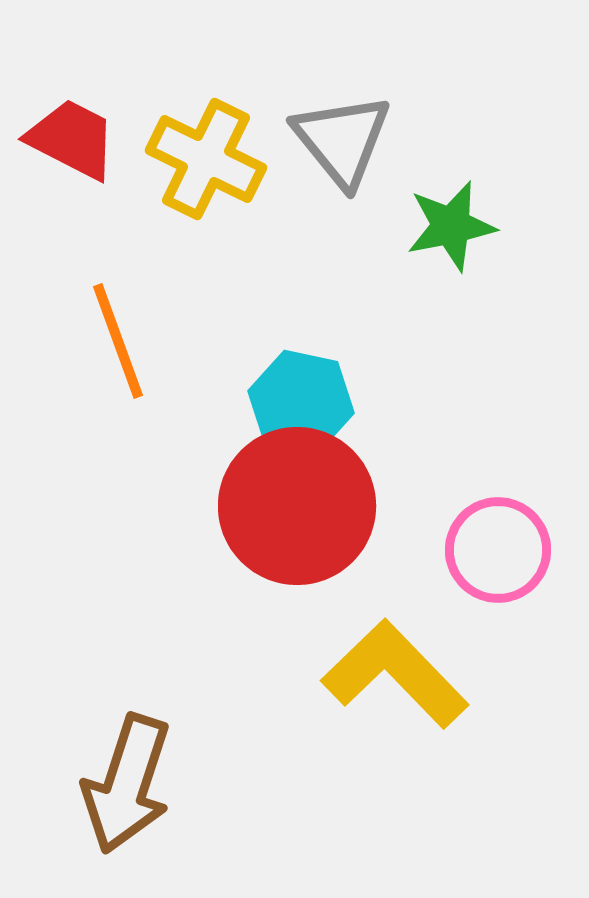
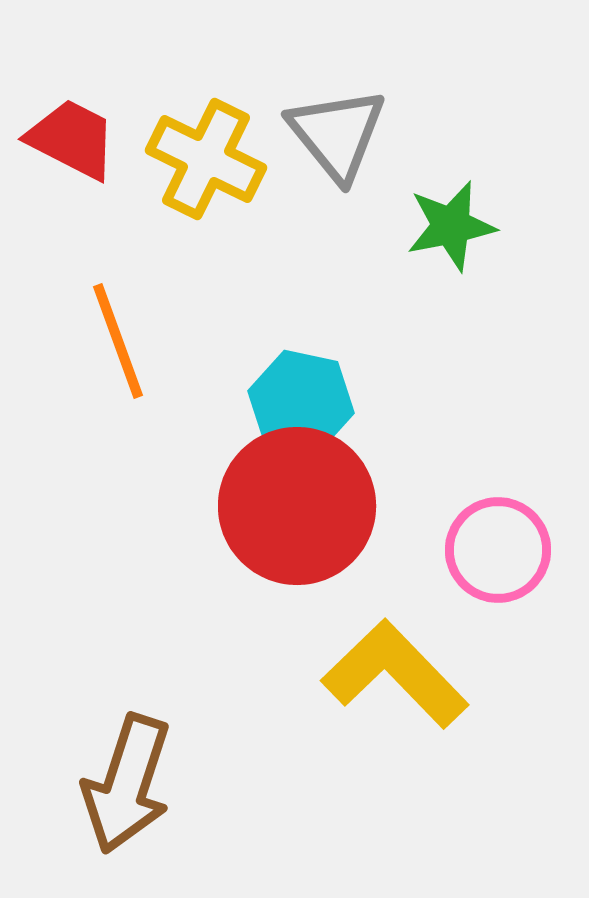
gray triangle: moved 5 px left, 6 px up
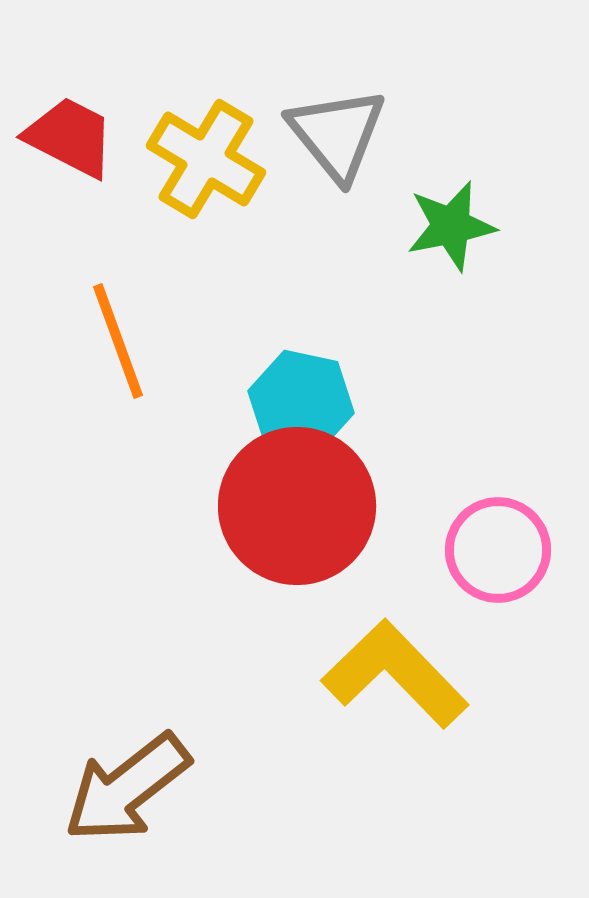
red trapezoid: moved 2 px left, 2 px up
yellow cross: rotated 5 degrees clockwise
brown arrow: moved 4 px down; rotated 34 degrees clockwise
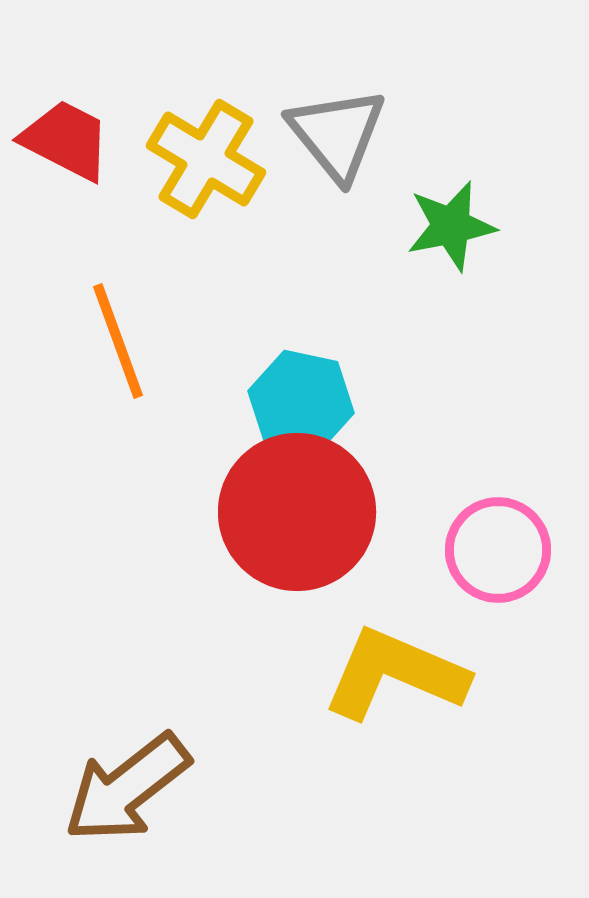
red trapezoid: moved 4 px left, 3 px down
red circle: moved 6 px down
yellow L-shape: rotated 23 degrees counterclockwise
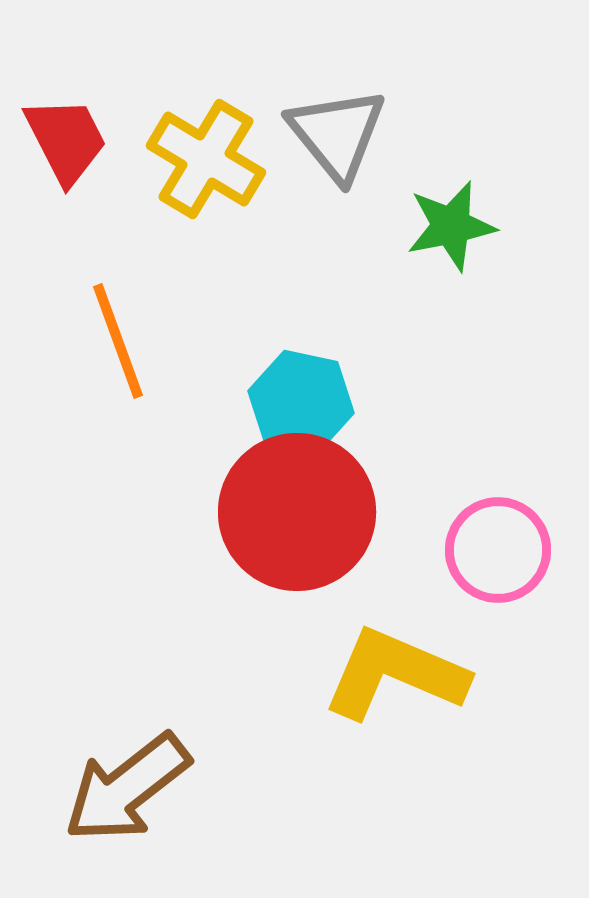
red trapezoid: rotated 36 degrees clockwise
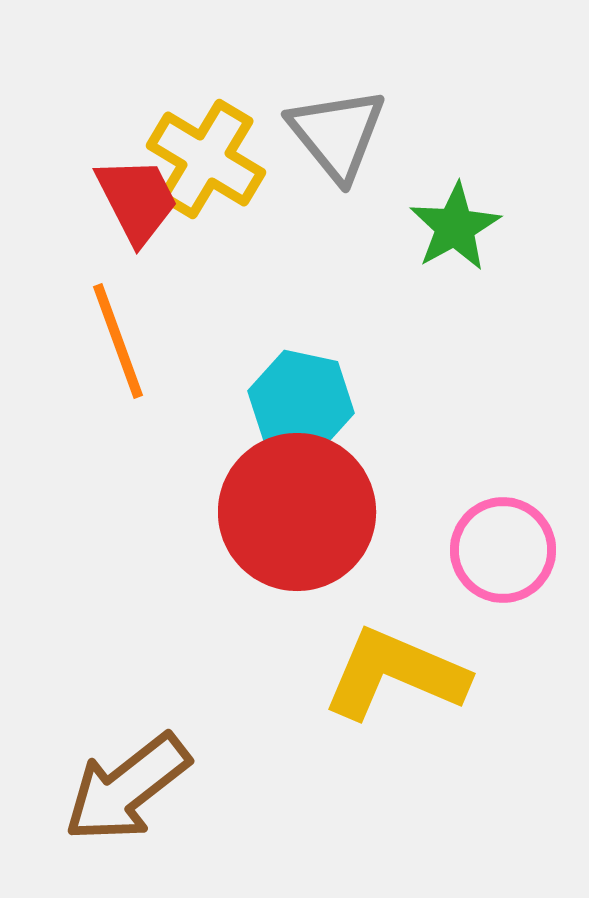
red trapezoid: moved 71 px right, 60 px down
green star: moved 4 px right, 1 px down; rotated 18 degrees counterclockwise
pink circle: moved 5 px right
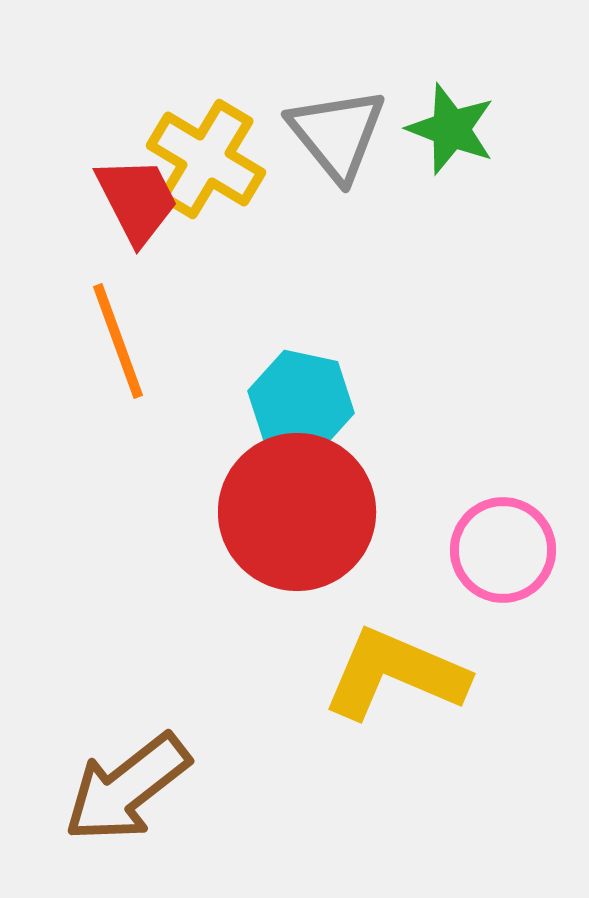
green star: moved 4 px left, 98 px up; rotated 22 degrees counterclockwise
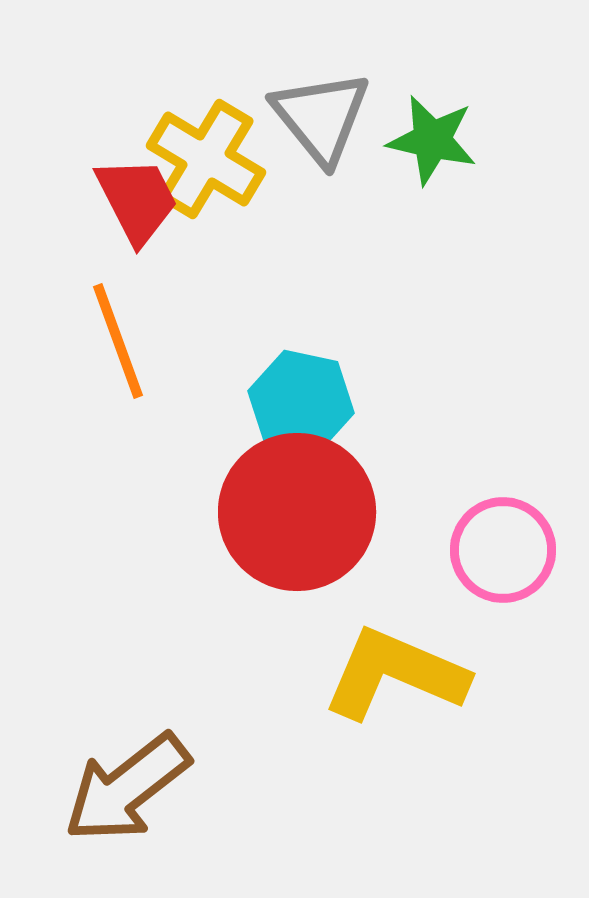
green star: moved 19 px left, 11 px down; rotated 8 degrees counterclockwise
gray triangle: moved 16 px left, 17 px up
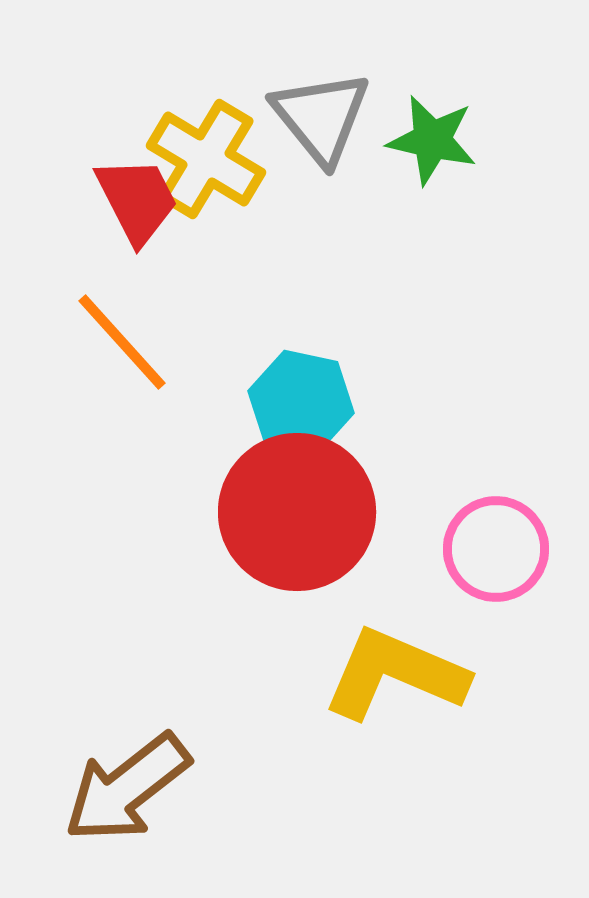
orange line: moved 4 px right, 1 px down; rotated 22 degrees counterclockwise
pink circle: moved 7 px left, 1 px up
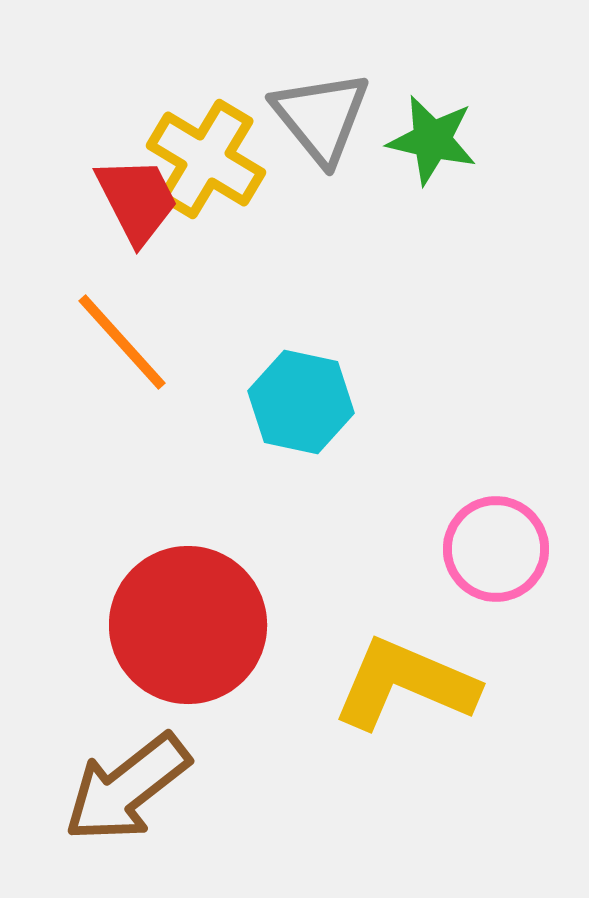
red circle: moved 109 px left, 113 px down
yellow L-shape: moved 10 px right, 10 px down
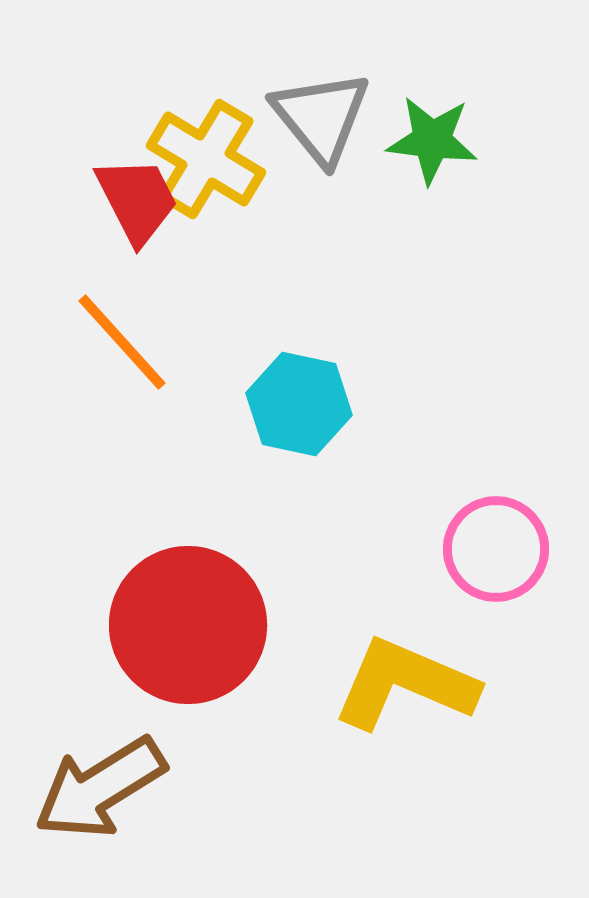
green star: rotated 6 degrees counterclockwise
cyan hexagon: moved 2 px left, 2 px down
brown arrow: moved 27 px left; rotated 6 degrees clockwise
